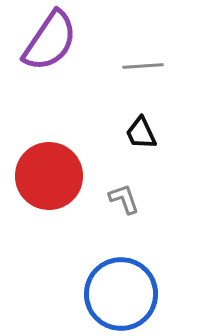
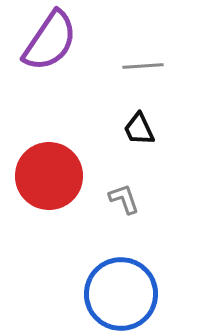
black trapezoid: moved 2 px left, 4 px up
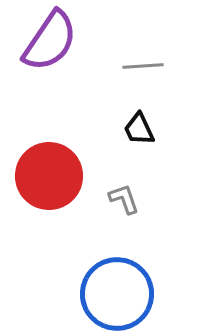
blue circle: moved 4 px left
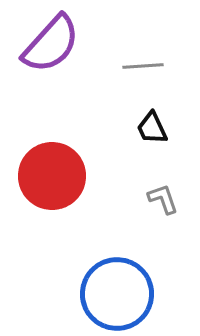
purple semicircle: moved 1 px right, 3 px down; rotated 8 degrees clockwise
black trapezoid: moved 13 px right, 1 px up
red circle: moved 3 px right
gray L-shape: moved 39 px right
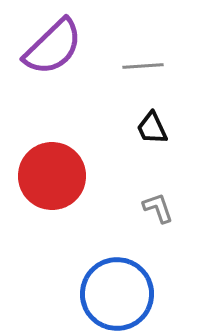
purple semicircle: moved 2 px right, 3 px down; rotated 4 degrees clockwise
gray L-shape: moved 5 px left, 9 px down
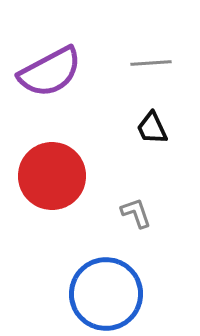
purple semicircle: moved 3 px left, 25 px down; rotated 16 degrees clockwise
gray line: moved 8 px right, 3 px up
gray L-shape: moved 22 px left, 5 px down
blue circle: moved 11 px left
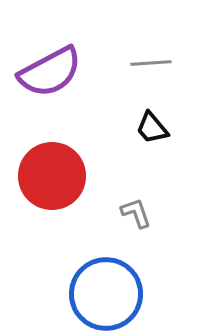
black trapezoid: rotated 15 degrees counterclockwise
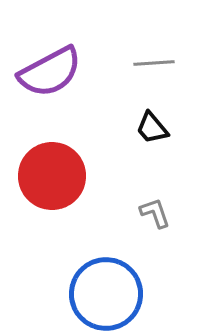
gray line: moved 3 px right
gray L-shape: moved 19 px right
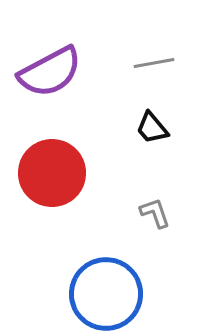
gray line: rotated 6 degrees counterclockwise
red circle: moved 3 px up
